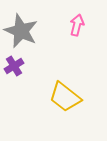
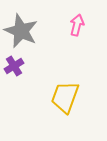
yellow trapezoid: rotated 72 degrees clockwise
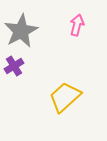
gray star: rotated 20 degrees clockwise
yellow trapezoid: rotated 28 degrees clockwise
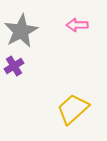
pink arrow: rotated 105 degrees counterclockwise
yellow trapezoid: moved 8 px right, 12 px down
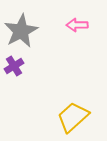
yellow trapezoid: moved 8 px down
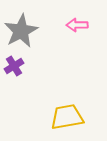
yellow trapezoid: moved 6 px left; rotated 32 degrees clockwise
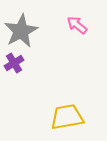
pink arrow: rotated 40 degrees clockwise
purple cross: moved 3 px up
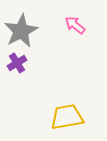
pink arrow: moved 2 px left
purple cross: moved 3 px right
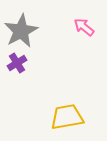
pink arrow: moved 9 px right, 2 px down
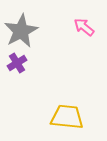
yellow trapezoid: rotated 16 degrees clockwise
